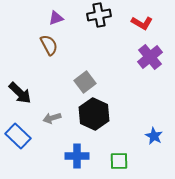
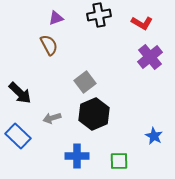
black hexagon: rotated 12 degrees clockwise
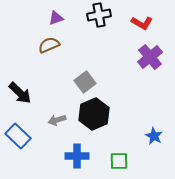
brown semicircle: rotated 85 degrees counterclockwise
gray arrow: moved 5 px right, 2 px down
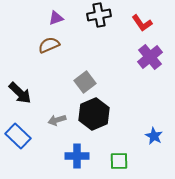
red L-shape: rotated 25 degrees clockwise
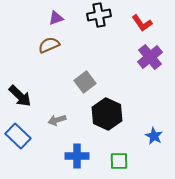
black arrow: moved 3 px down
black hexagon: moved 13 px right; rotated 12 degrees counterclockwise
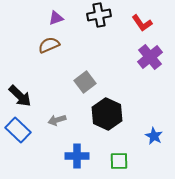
blue rectangle: moved 6 px up
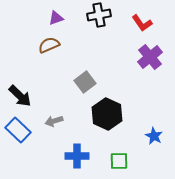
gray arrow: moved 3 px left, 1 px down
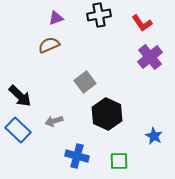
blue cross: rotated 15 degrees clockwise
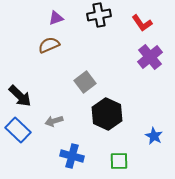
blue cross: moved 5 px left
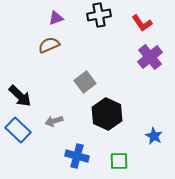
blue cross: moved 5 px right
